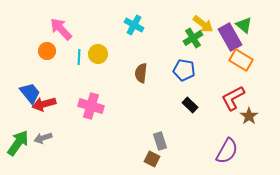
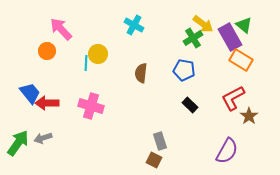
cyan line: moved 7 px right, 6 px down
red arrow: moved 3 px right, 1 px up; rotated 15 degrees clockwise
brown square: moved 2 px right, 1 px down
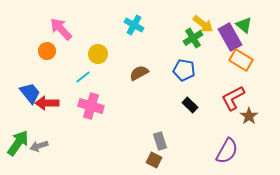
cyan line: moved 3 px left, 14 px down; rotated 49 degrees clockwise
brown semicircle: moved 2 px left; rotated 54 degrees clockwise
gray arrow: moved 4 px left, 8 px down
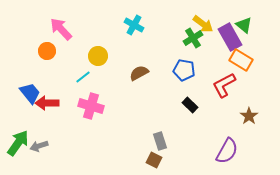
yellow circle: moved 2 px down
red L-shape: moved 9 px left, 13 px up
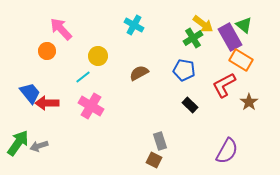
pink cross: rotated 15 degrees clockwise
brown star: moved 14 px up
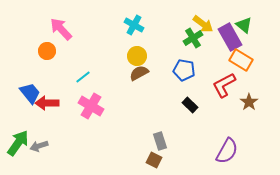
yellow circle: moved 39 px right
